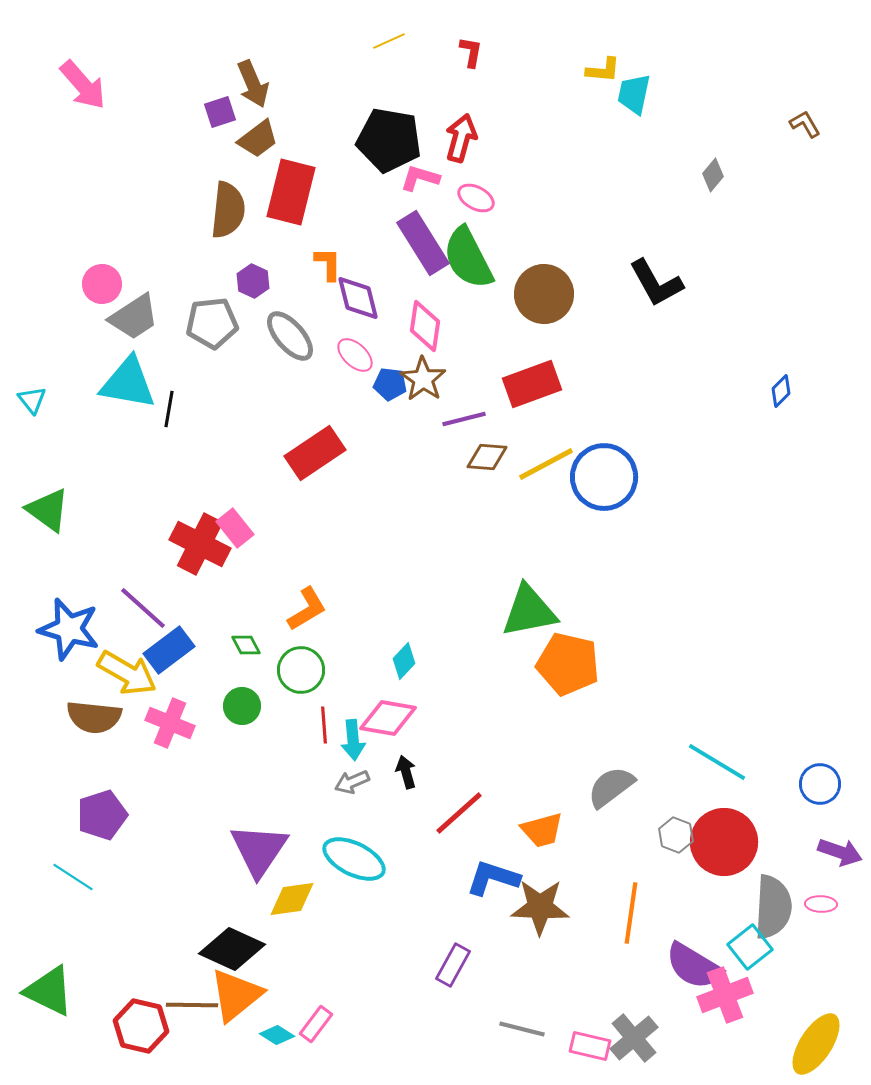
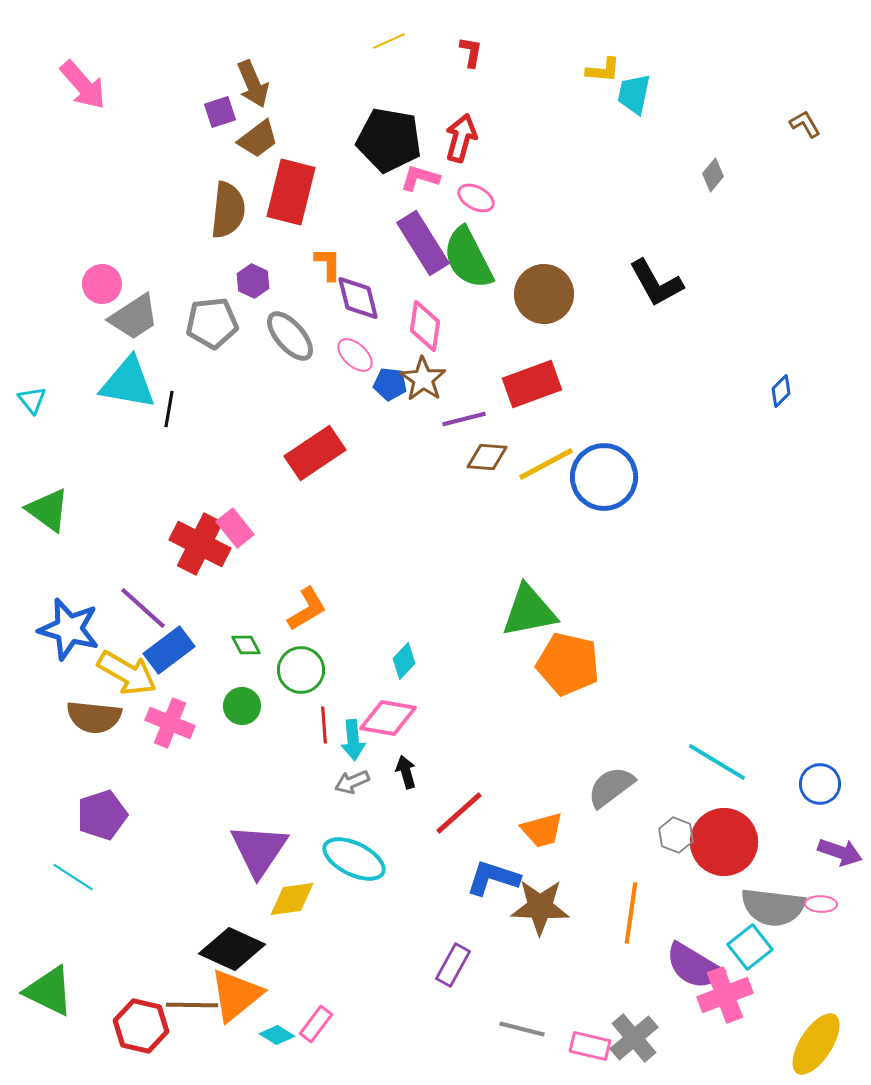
gray semicircle at (773, 907): rotated 94 degrees clockwise
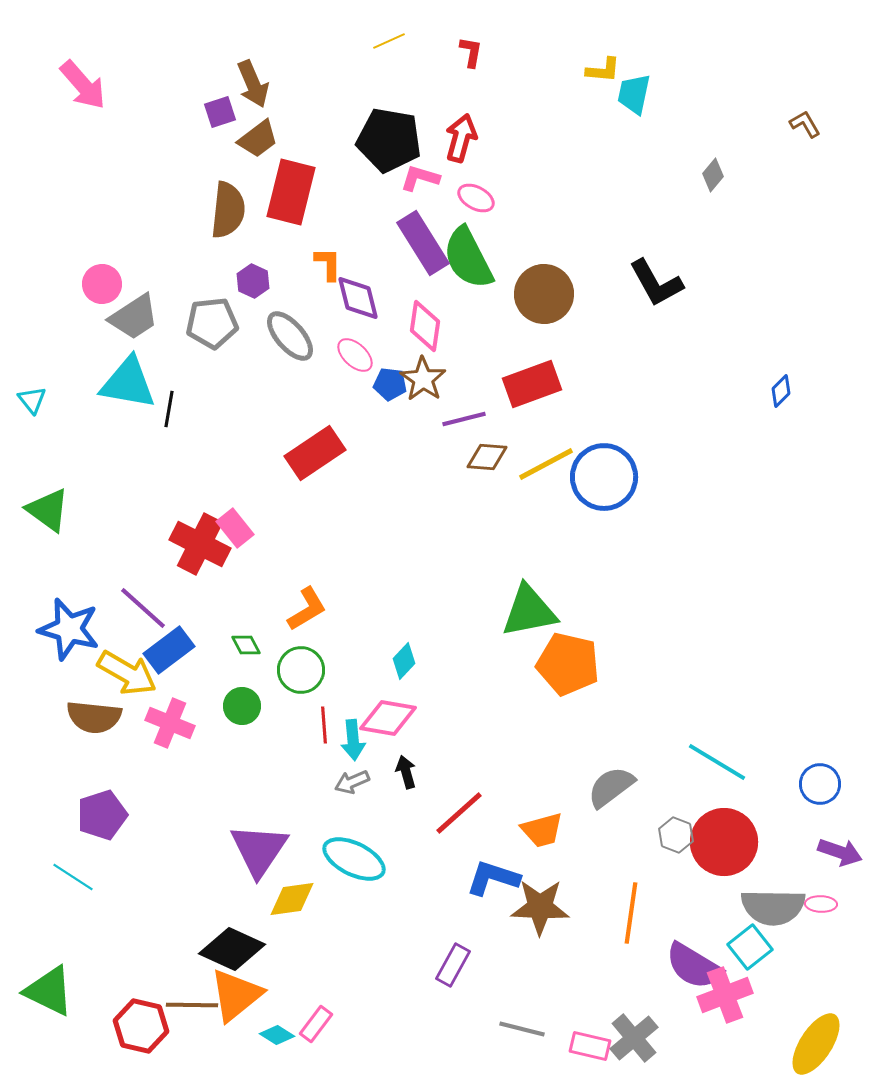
gray semicircle at (773, 907): rotated 6 degrees counterclockwise
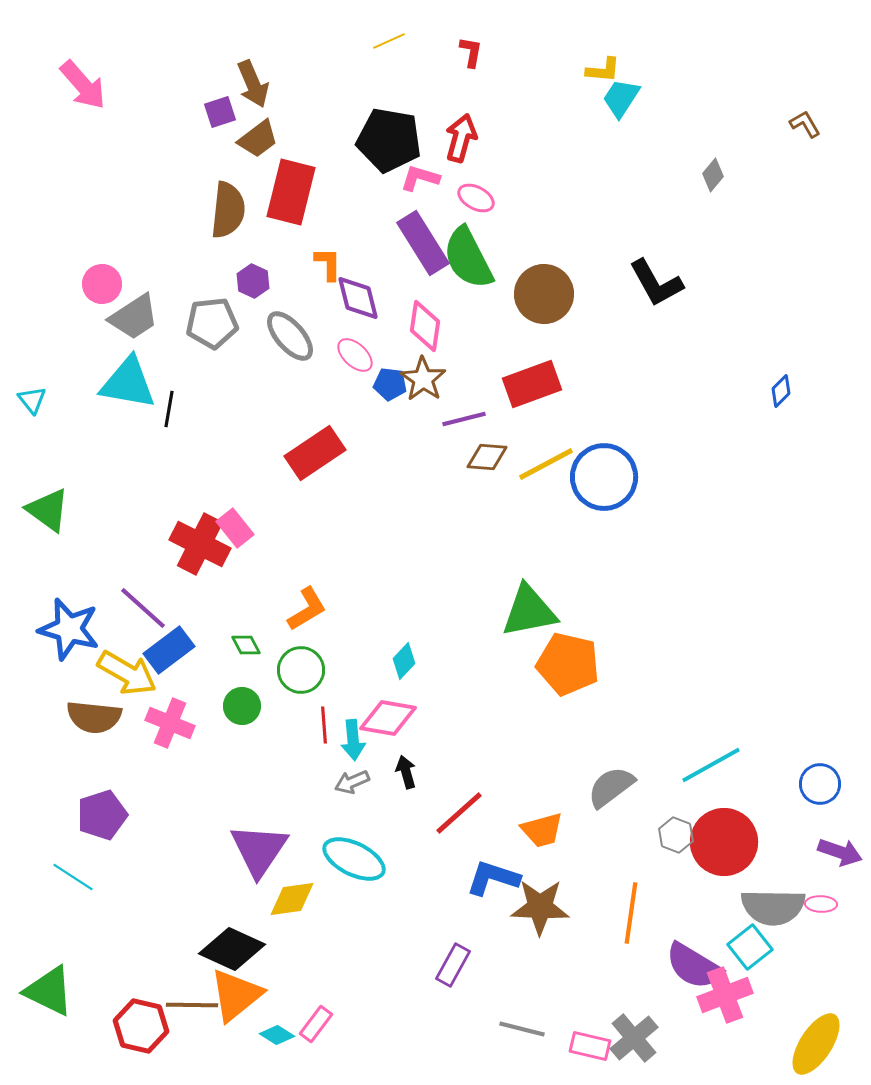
cyan trapezoid at (634, 94): moved 13 px left, 4 px down; rotated 21 degrees clockwise
cyan line at (717, 762): moved 6 px left, 3 px down; rotated 60 degrees counterclockwise
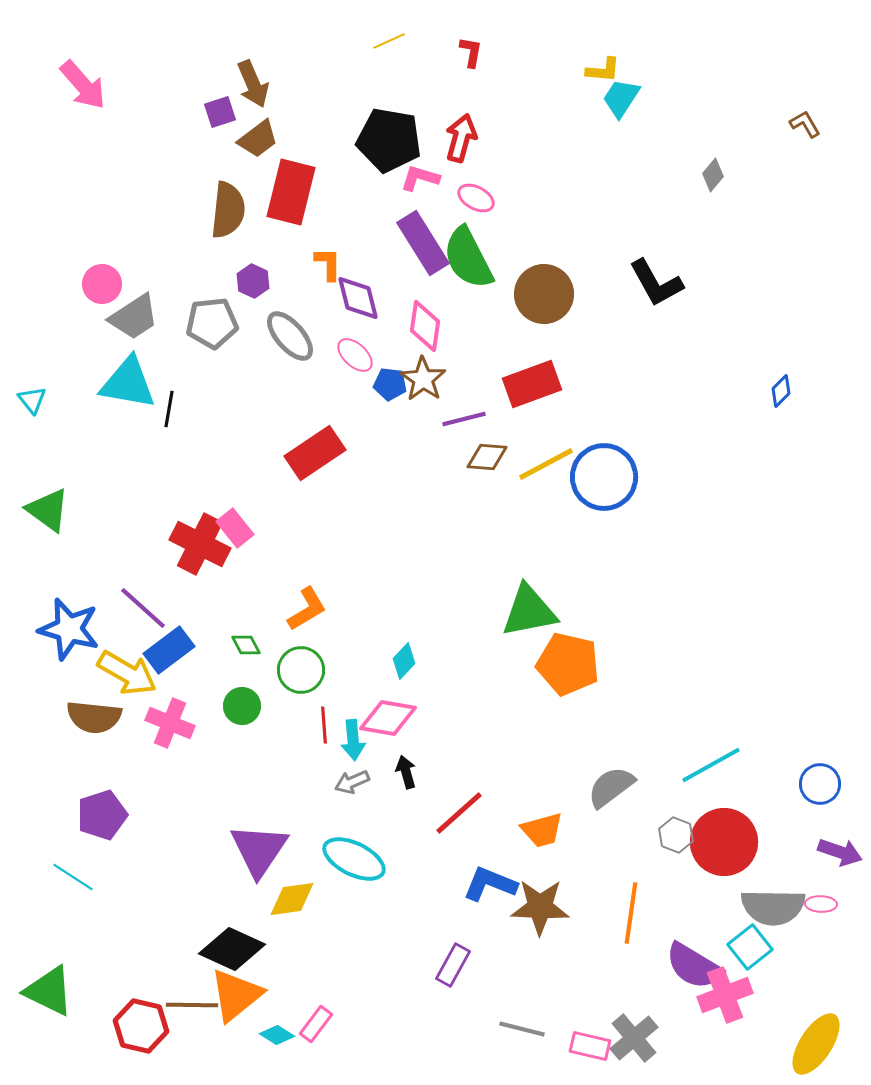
blue L-shape at (493, 878): moved 3 px left, 6 px down; rotated 4 degrees clockwise
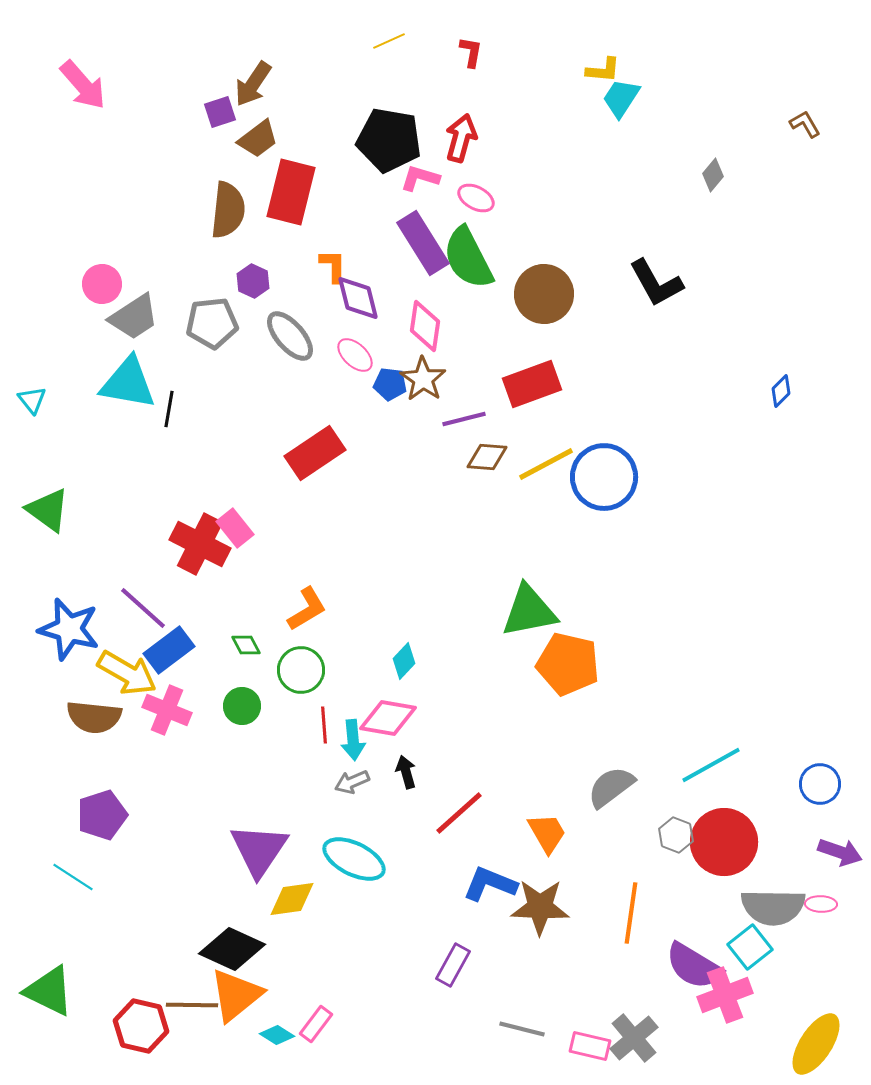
brown arrow at (253, 84): rotated 57 degrees clockwise
orange L-shape at (328, 264): moved 5 px right, 2 px down
pink cross at (170, 723): moved 3 px left, 13 px up
orange trapezoid at (542, 830): moved 5 px right, 3 px down; rotated 105 degrees counterclockwise
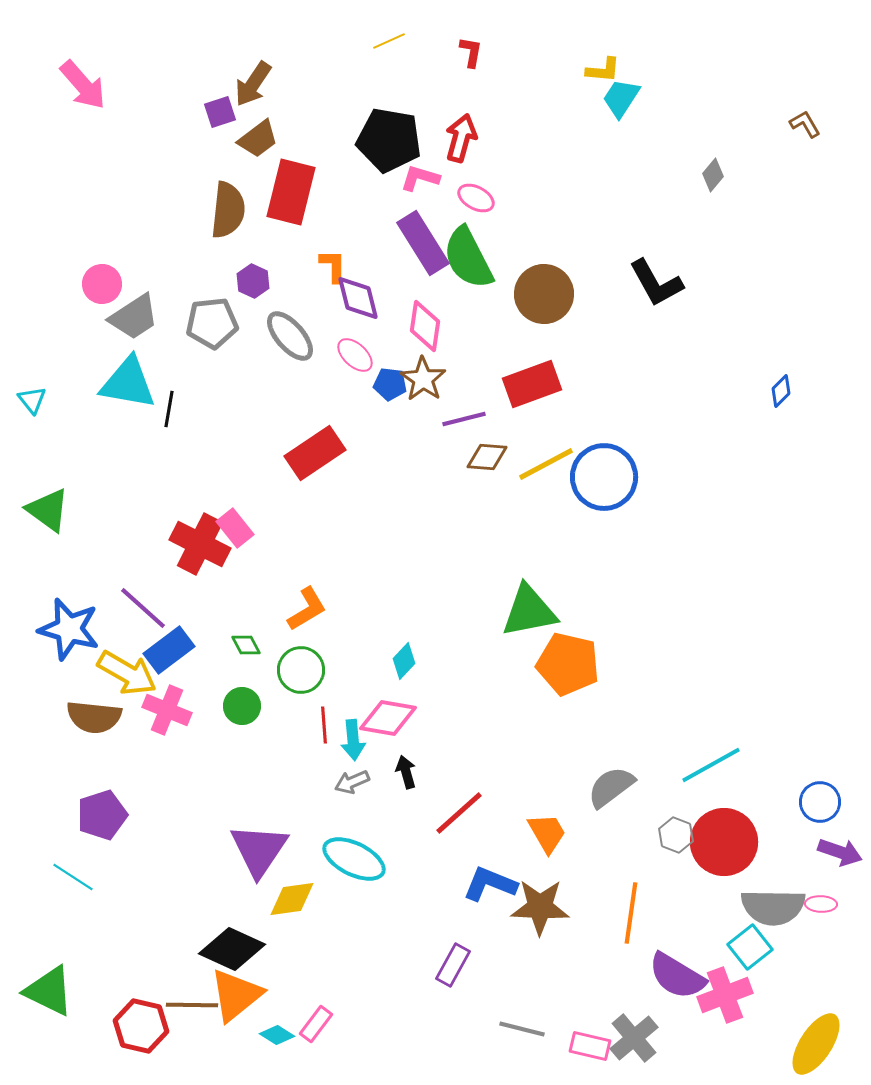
blue circle at (820, 784): moved 18 px down
purple semicircle at (694, 966): moved 17 px left, 10 px down
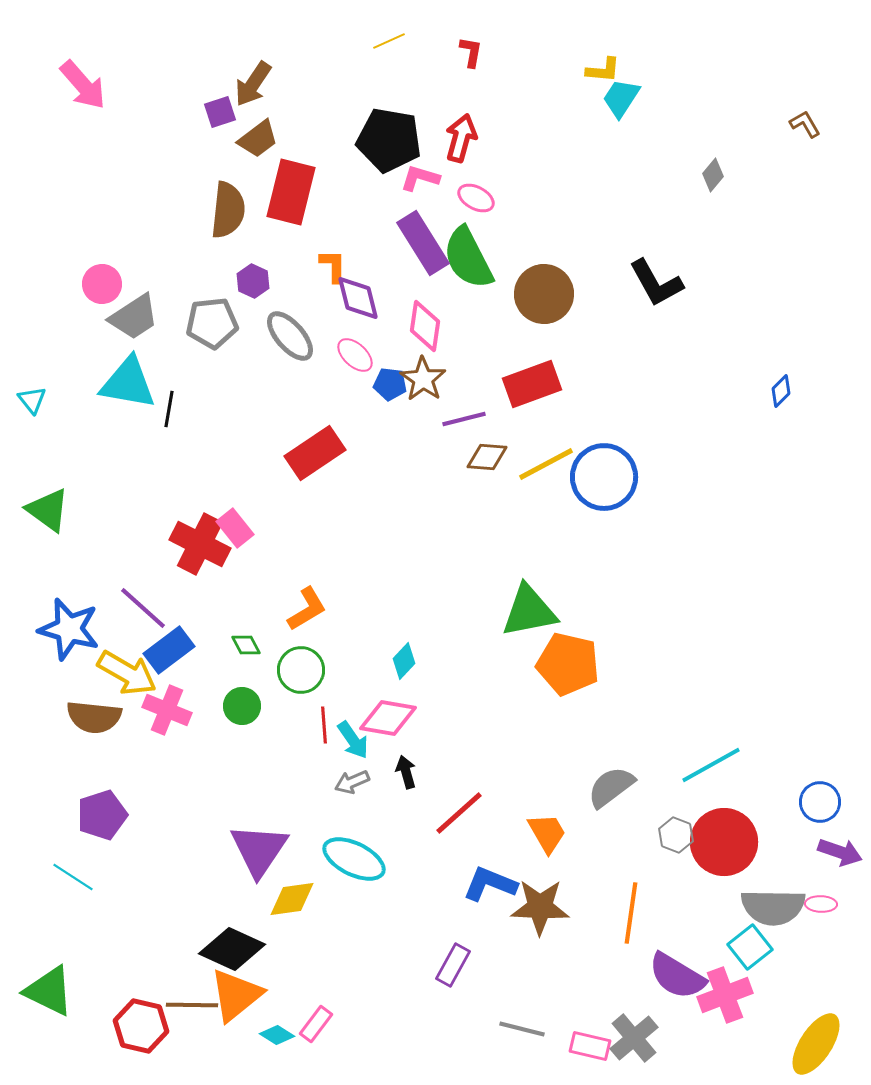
cyan arrow at (353, 740): rotated 30 degrees counterclockwise
